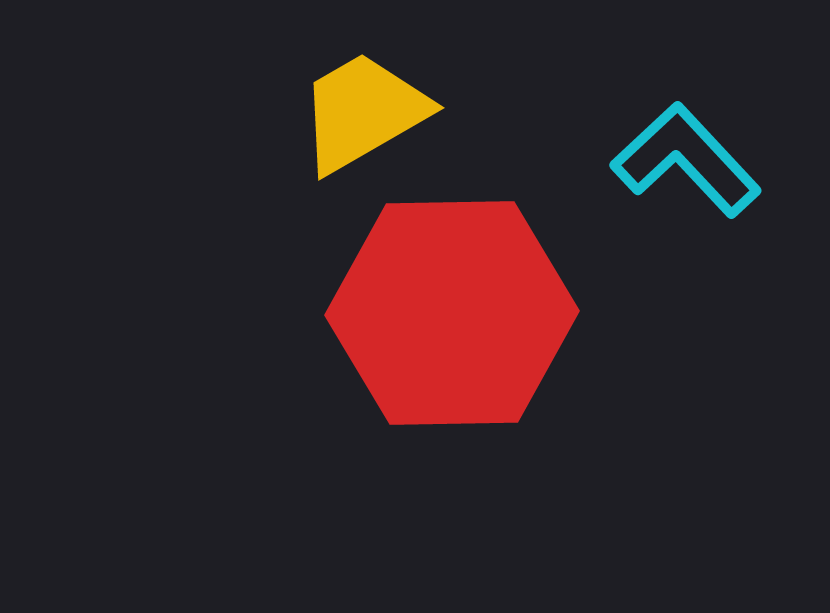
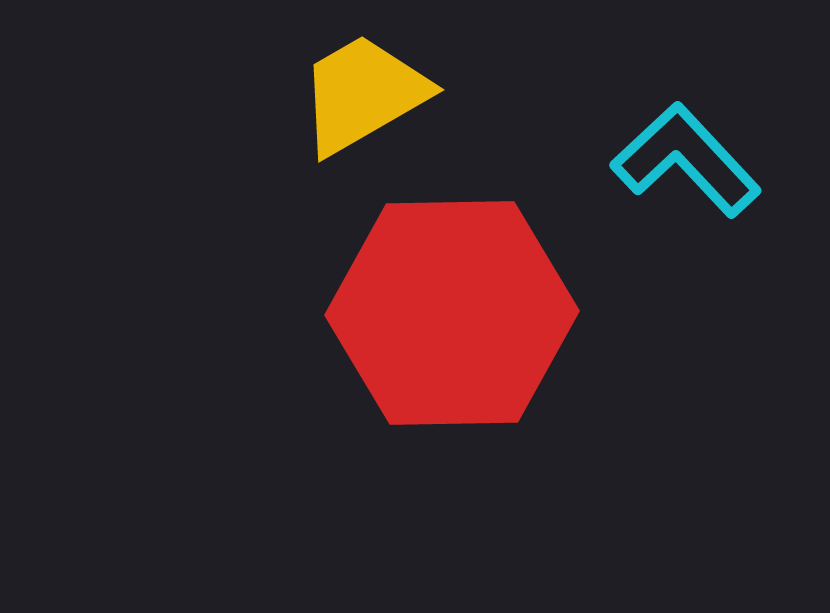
yellow trapezoid: moved 18 px up
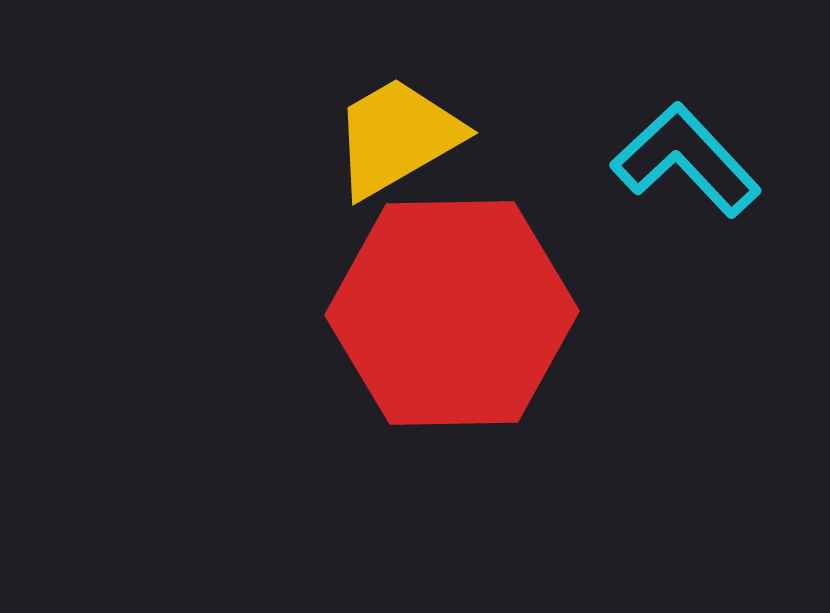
yellow trapezoid: moved 34 px right, 43 px down
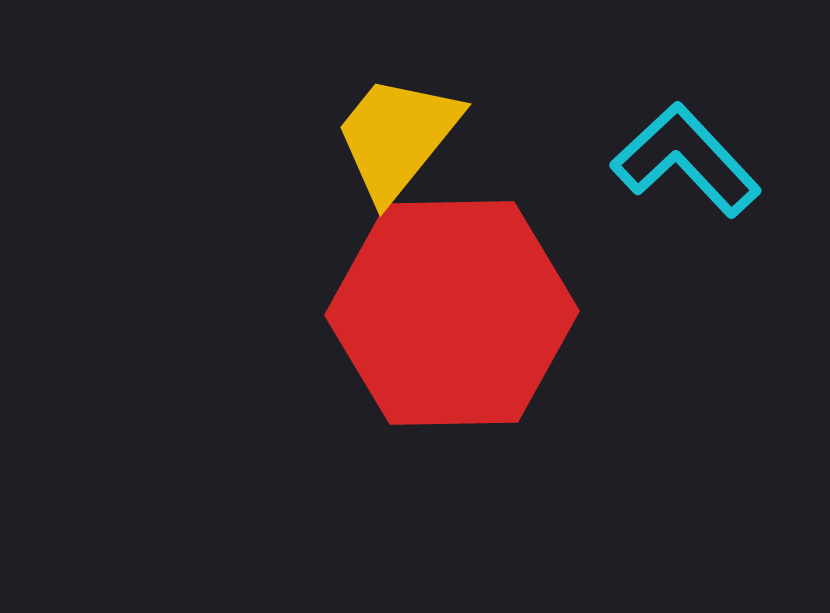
yellow trapezoid: rotated 21 degrees counterclockwise
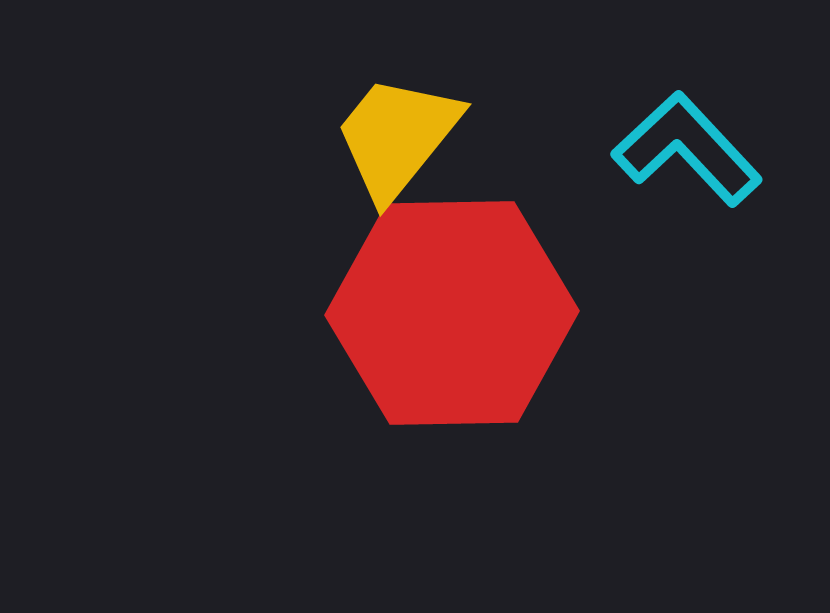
cyan L-shape: moved 1 px right, 11 px up
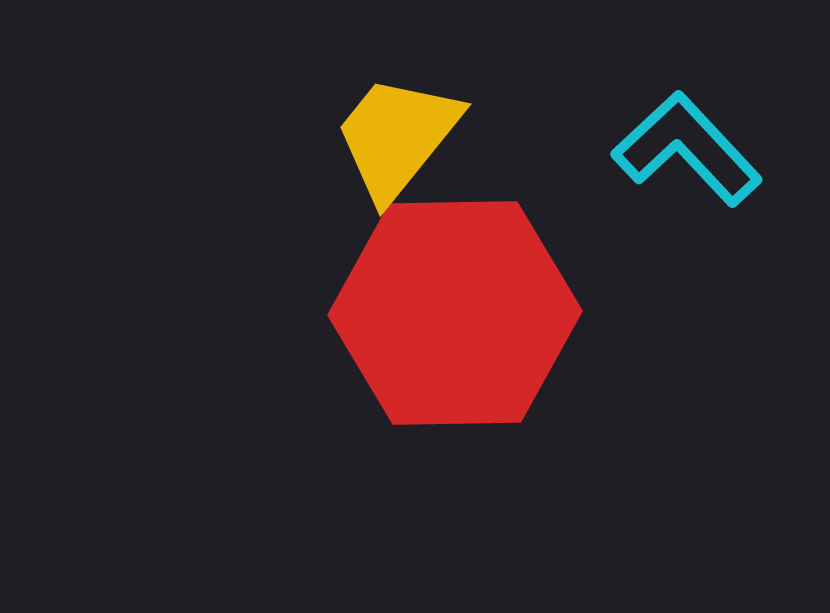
red hexagon: moved 3 px right
